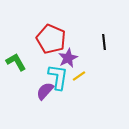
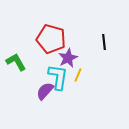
red pentagon: rotated 8 degrees counterclockwise
yellow line: moved 1 px left, 1 px up; rotated 32 degrees counterclockwise
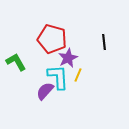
red pentagon: moved 1 px right
cyan L-shape: rotated 12 degrees counterclockwise
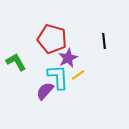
black line: moved 1 px up
yellow line: rotated 32 degrees clockwise
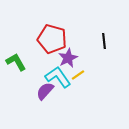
cyan L-shape: rotated 32 degrees counterclockwise
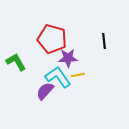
purple star: rotated 24 degrees clockwise
yellow line: rotated 24 degrees clockwise
